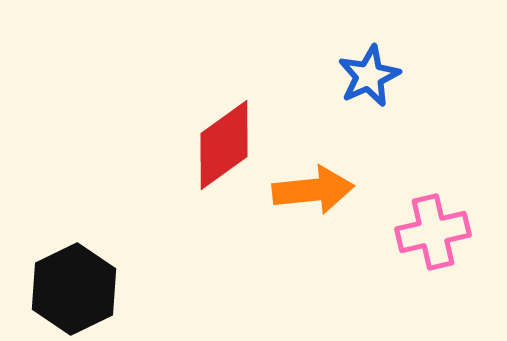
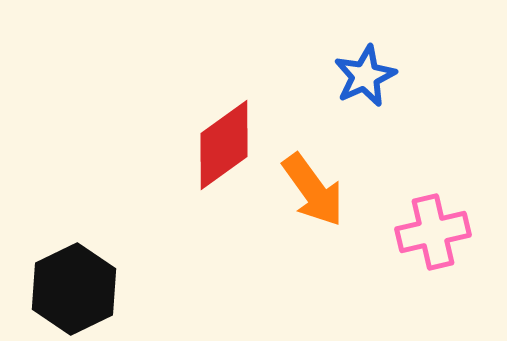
blue star: moved 4 px left
orange arrow: rotated 60 degrees clockwise
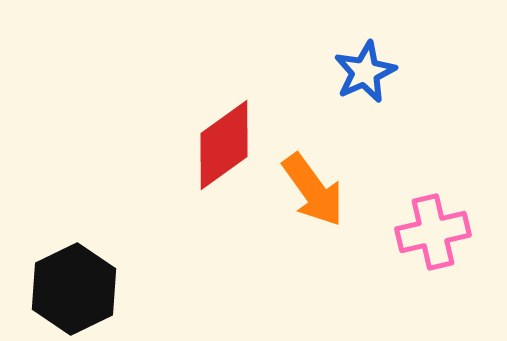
blue star: moved 4 px up
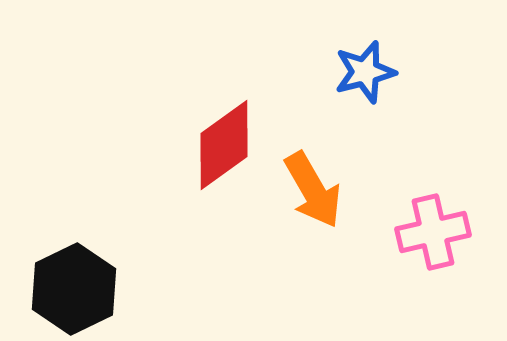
blue star: rotated 10 degrees clockwise
orange arrow: rotated 6 degrees clockwise
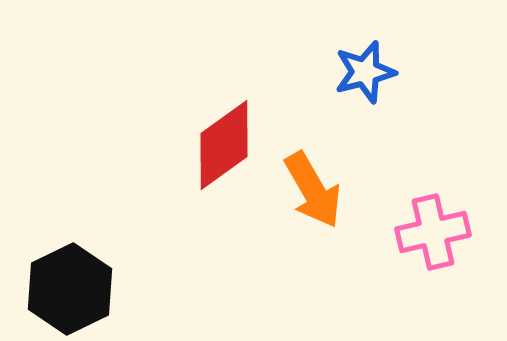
black hexagon: moved 4 px left
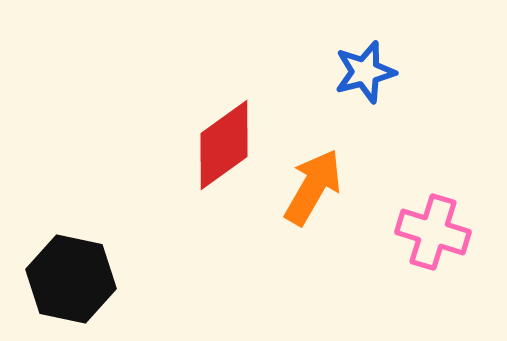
orange arrow: moved 3 px up; rotated 120 degrees counterclockwise
pink cross: rotated 30 degrees clockwise
black hexagon: moved 1 px right, 10 px up; rotated 22 degrees counterclockwise
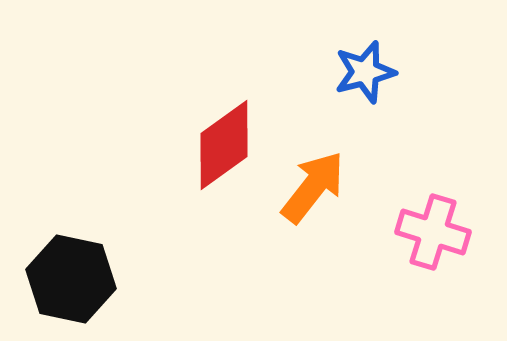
orange arrow: rotated 8 degrees clockwise
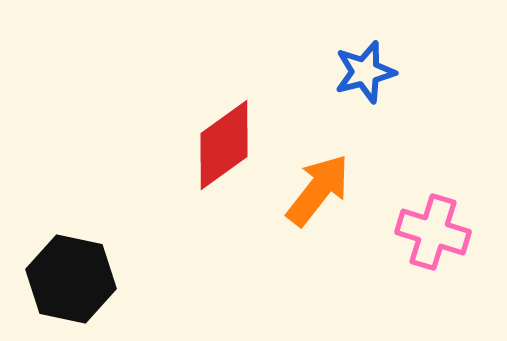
orange arrow: moved 5 px right, 3 px down
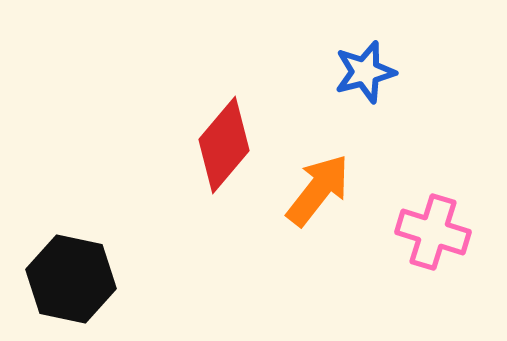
red diamond: rotated 14 degrees counterclockwise
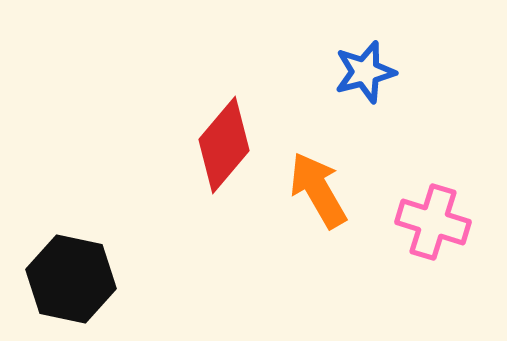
orange arrow: rotated 68 degrees counterclockwise
pink cross: moved 10 px up
